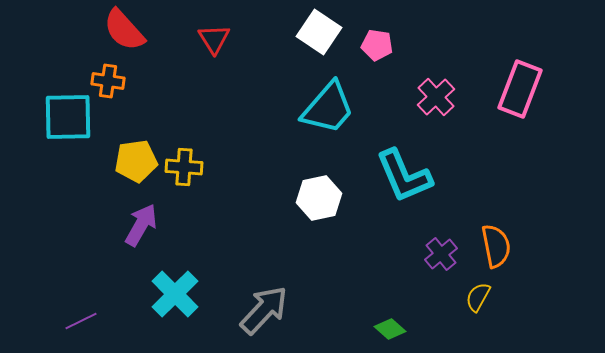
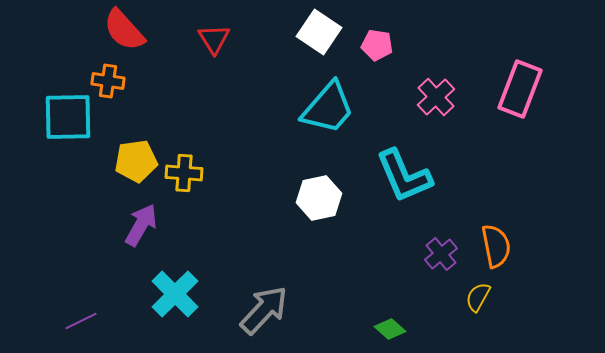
yellow cross: moved 6 px down
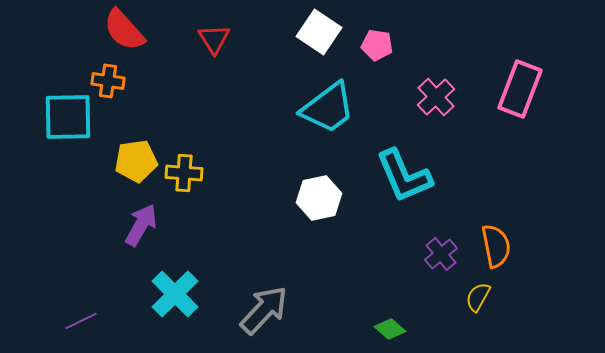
cyan trapezoid: rotated 12 degrees clockwise
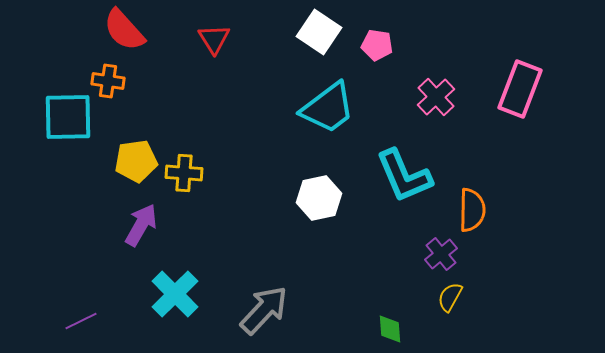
orange semicircle: moved 24 px left, 36 px up; rotated 12 degrees clockwise
yellow semicircle: moved 28 px left
green diamond: rotated 44 degrees clockwise
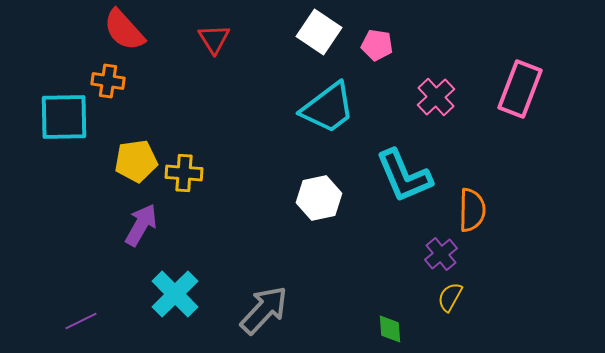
cyan square: moved 4 px left
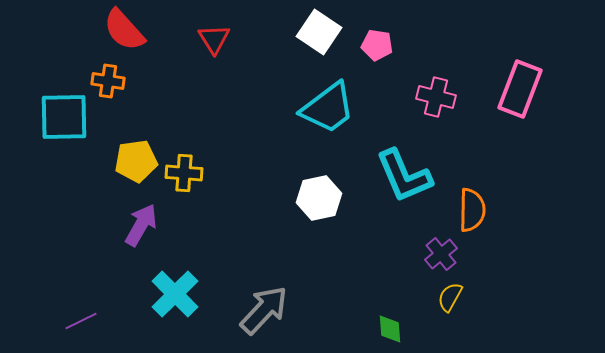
pink cross: rotated 33 degrees counterclockwise
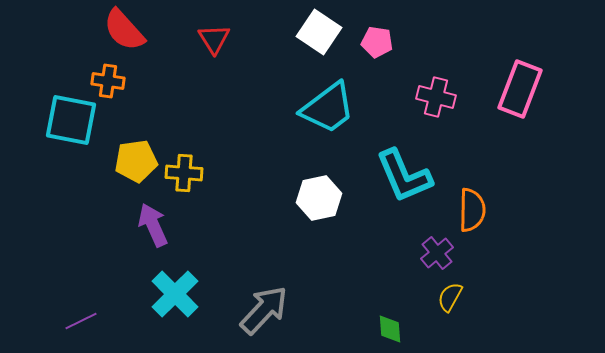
pink pentagon: moved 3 px up
cyan square: moved 7 px right, 3 px down; rotated 12 degrees clockwise
purple arrow: moved 12 px right; rotated 54 degrees counterclockwise
purple cross: moved 4 px left, 1 px up
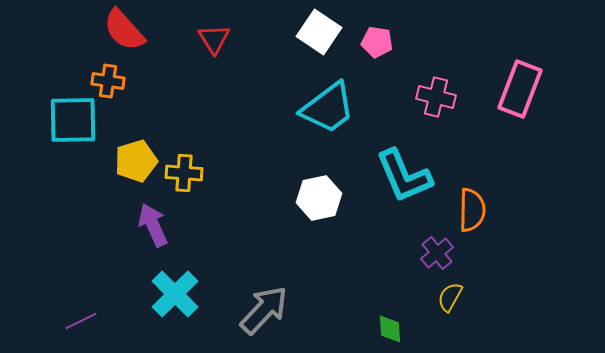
cyan square: moved 2 px right; rotated 12 degrees counterclockwise
yellow pentagon: rotated 9 degrees counterclockwise
